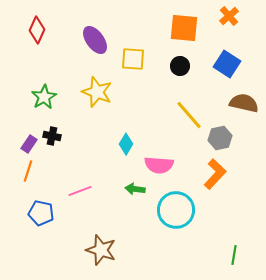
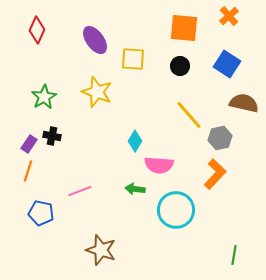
cyan diamond: moved 9 px right, 3 px up
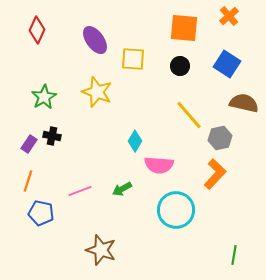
orange line: moved 10 px down
green arrow: moved 13 px left; rotated 36 degrees counterclockwise
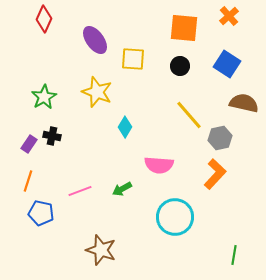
red diamond: moved 7 px right, 11 px up
cyan diamond: moved 10 px left, 14 px up
cyan circle: moved 1 px left, 7 px down
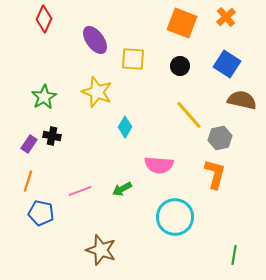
orange cross: moved 3 px left, 1 px down
orange square: moved 2 px left, 5 px up; rotated 16 degrees clockwise
brown semicircle: moved 2 px left, 3 px up
orange L-shape: rotated 28 degrees counterclockwise
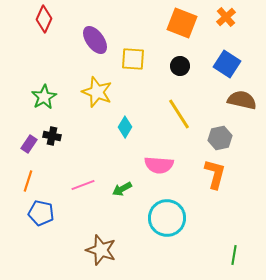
yellow line: moved 10 px left, 1 px up; rotated 8 degrees clockwise
pink line: moved 3 px right, 6 px up
cyan circle: moved 8 px left, 1 px down
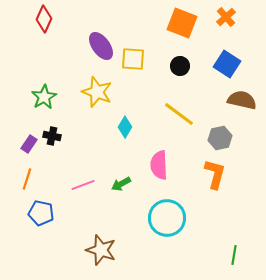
purple ellipse: moved 6 px right, 6 px down
yellow line: rotated 20 degrees counterclockwise
pink semicircle: rotated 84 degrees clockwise
orange line: moved 1 px left, 2 px up
green arrow: moved 1 px left, 5 px up
